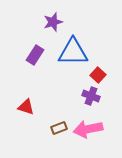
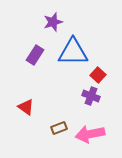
red triangle: rotated 18 degrees clockwise
pink arrow: moved 2 px right, 5 px down
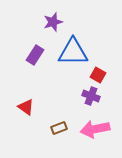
red square: rotated 14 degrees counterclockwise
pink arrow: moved 5 px right, 5 px up
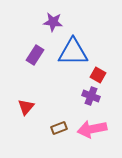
purple star: rotated 24 degrees clockwise
red triangle: rotated 36 degrees clockwise
pink arrow: moved 3 px left
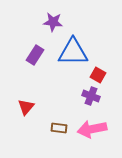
brown rectangle: rotated 28 degrees clockwise
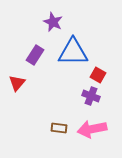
purple star: rotated 18 degrees clockwise
red triangle: moved 9 px left, 24 px up
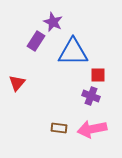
purple rectangle: moved 1 px right, 14 px up
red square: rotated 28 degrees counterclockwise
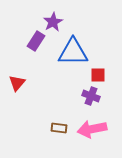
purple star: rotated 18 degrees clockwise
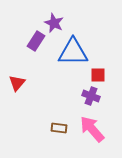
purple star: moved 1 px right, 1 px down; rotated 18 degrees counterclockwise
pink arrow: rotated 60 degrees clockwise
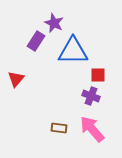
blue triangle: moved 1 px up
red triangle: moved 1 px left, 4 px up
